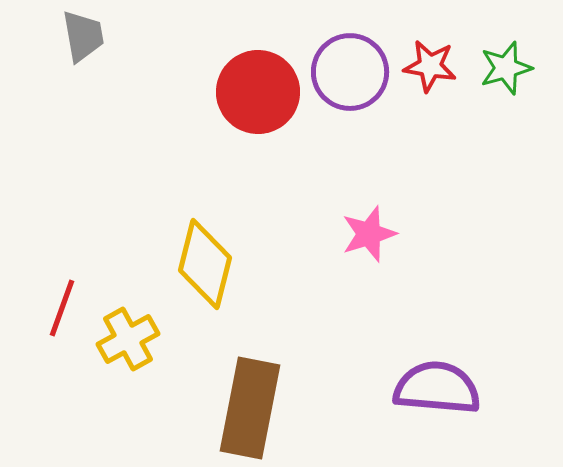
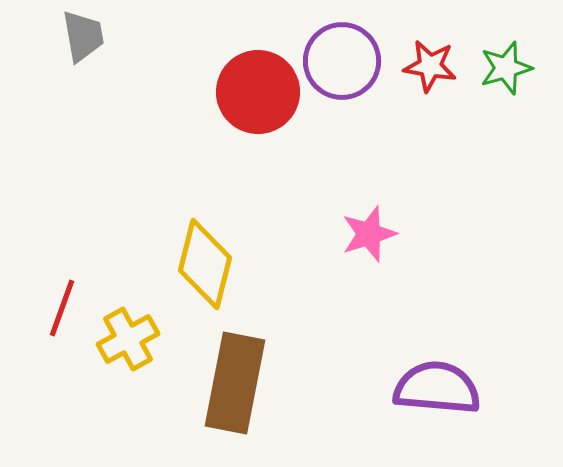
purple circle: moved 8 px left, 11 px up
brown rectangle: moved 15 px left, 25 px up
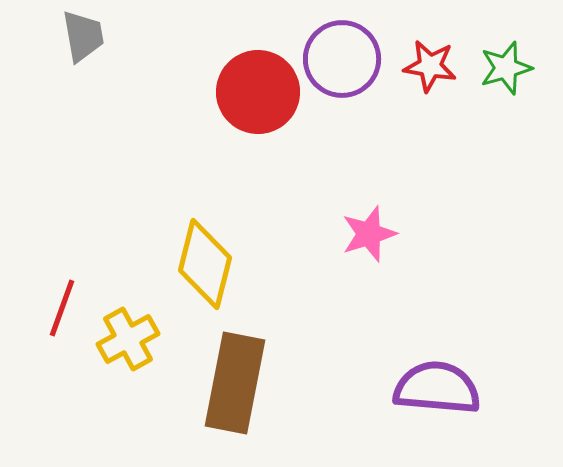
purple circle: moved 2 px up
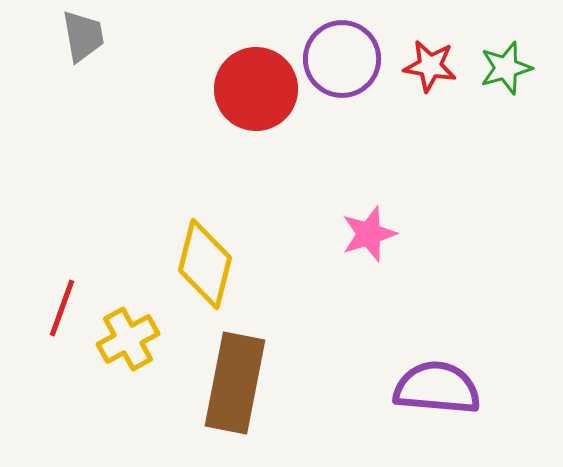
red circle: moved 2 px left, 3 px up
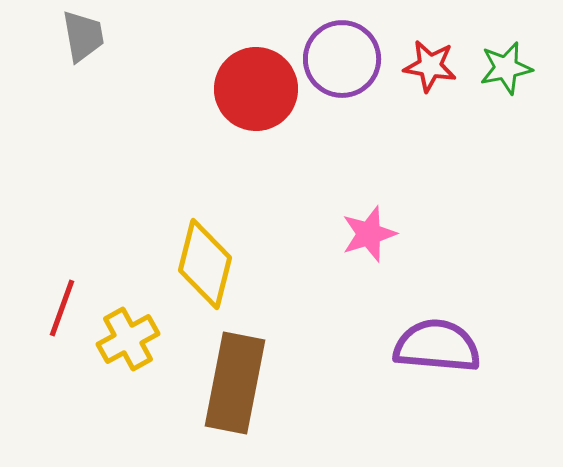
green star: rotated 4 degrees clockwise
purple semicircle: moved 42 px up
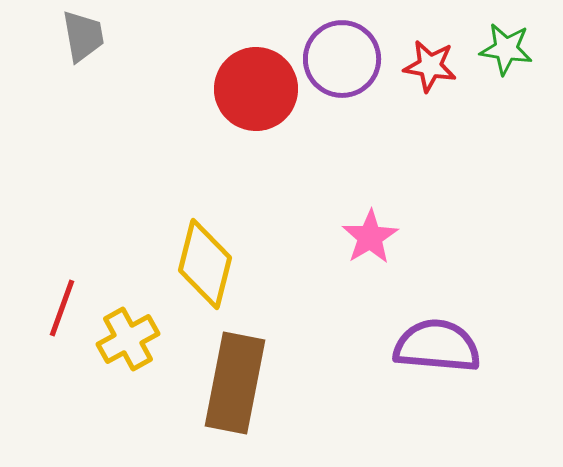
green star: moved 19 px up; rotated 20 degrees clockwise
pink star: moved 1 px right, 3 px down; rotated 14 degrees counterclockwise
